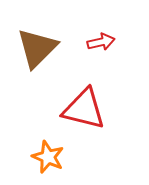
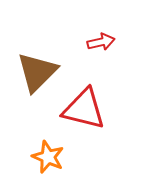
brown triangle: moved 24 px down
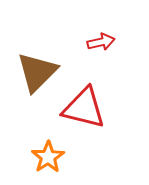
red triangle: moved 1 px up
orange star: rotated 16 degrees clockwise
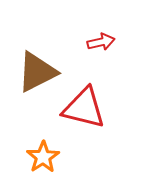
brown triangle: rotated 18 degrees clockwise
orange star: moved 5 px left
